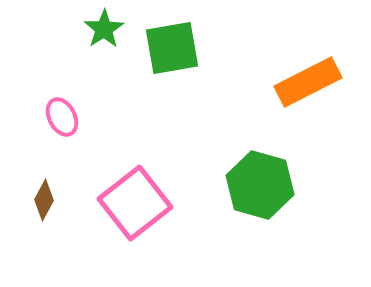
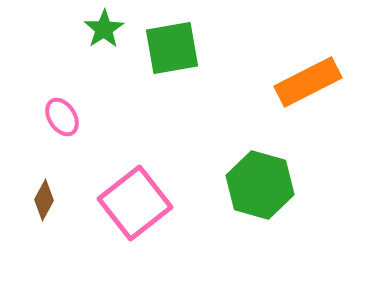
pink ellipse: rotated 6 degrees counterclockwise
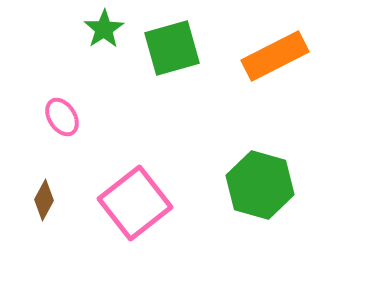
green square: rotated 6 degrees counterclockwise
orange rectangle: moved 33 px left, 26 px up
